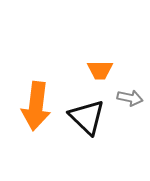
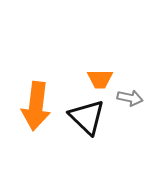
orange trapezoid: moved 9 px down
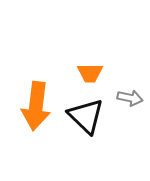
orange trapezoid: moved 10 px left, 6 px up
black triangle: moved 1 px left, 1 px up
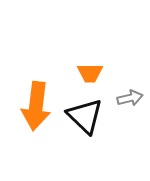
gray arrow: rotated 25 degrees counterclockwise
black triangle: moved 1 px left
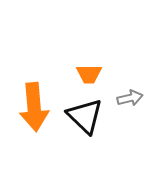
orange trapezoid: moved 1 px left, 1 px down
orange arrow: moved 2 px left, 1 px down; rotated 12 degrees counterclockwise
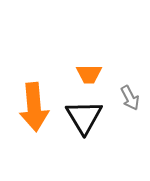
gray arrow: rotated 75 degrees clockwise
black triangle: moved 1 px left, 1 px down; rotated 15 degrees clockwise
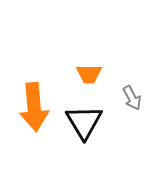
gray arrow: moved 2 px right
black triangle: moved 5 px down
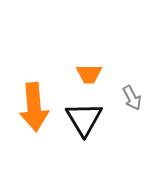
black triangle: moved 3 px up
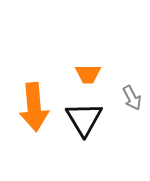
orange trapezoid: moved 1 px left
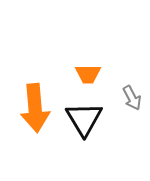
orange arrow: moved 1 px right, 1 px down
